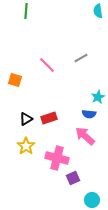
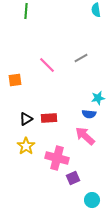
cyan semicircle: moved 2 px left, 1 px up
orange square: rotated 24 degrees counterclockwise
cyan star: moved 1 px down; rotated 16 degrees clockwise
red rectangle: rotated 14 degrees clockwise
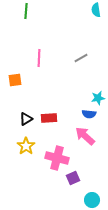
pink line: moved 8 px left, 7 px up; rotated 48 degrees clockwise
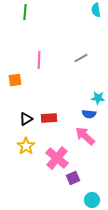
green line: moved 1 px left, 1 px down
pink line: moved 2 px down
cyan star: rotated 16 degrees clockwise
pink cross: rotated 25 degrees clockwise
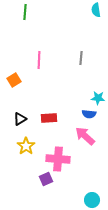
gray line: rotated 56 degrees counterclockwise
orange square: moved 1 px left; rotated 24 degrees counterclockwise
black triangle: moved 6 px left
pink cross: moved 1 px right, 1 px down; rotated 35 degrees counterclockwise
purple square: moved 27 px left, 1 px down
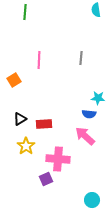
red rectangle: moved 5 px left, 6 px down
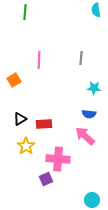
cyan star: moved 4 px left, 10 px up
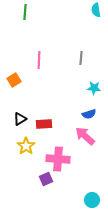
blue semicircle: rotated 24 degrees counterclockwise
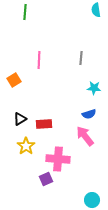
pink arrow: rotated 10 degrees clockwise
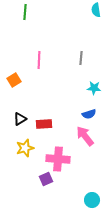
yellow star: moved 1 px left, 2 px down; rotated 18 degrees clockwise
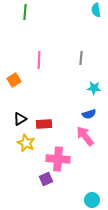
yellow star: moved 1 px right, 5 px up; rotated 30 degrees counterclockwise
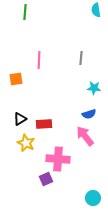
orange square: moved 2 px right, 1 px up; rotated 24 degrees clockwise
cyan circle: moved 1 px right, 2 px up
